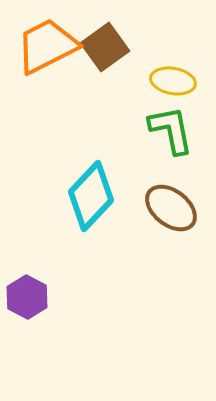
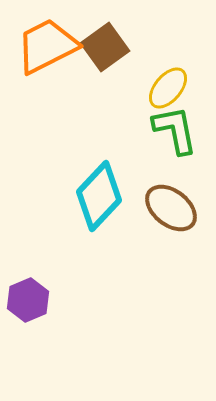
yellow ellipse: moved 5 px left, 7 px down; rotated 60 degrees counterclockwise
green L-shape: moved 4 px right
cyan diamond: moved 8 px right
purple hexagon: moved 1 px right, 3 px down; rotated 9 degrees clockwise
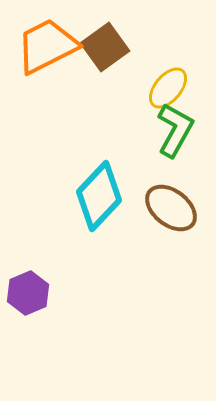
green L-shape: rotated 40 degrees clockwise
purple hexagon: moved 7 px up
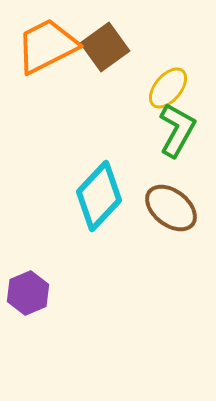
green L-shape: moved 2 px right
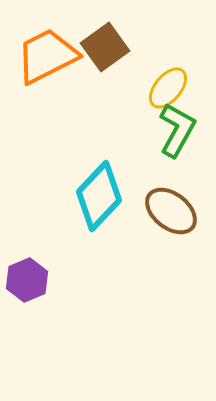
orange trapezoid: moved 10 px down
brown ellipse: moved 3 px down
purple hexagon: moved 1 px left, 13 px up
